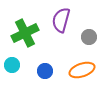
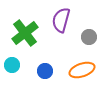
green cross: rotated 12 degrees counterclockwise
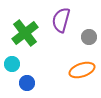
cyan circle: moved 1 px up
blue circle: moved 18 px left, 12 px down
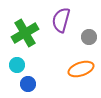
green cross: rotated 8 degrees clockwise
cyan circle: moved 5 px right, 1 px down
orange ellipse: moved 1 px left, 1 px up
blue circle: moved 1 px right, 1 px down
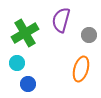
gray circle: moved 2 px up
cyan circle: moved 2 px up
orange ellipse: rotated 55 degrees counterclockwise
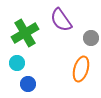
purple semicircle: rotated 50 degrees counterclockwise
gray circle: moved 2 px right, 3 px down
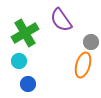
gray circle: moved 4 px down
cyan circle: moved 2 px right, 2 px up
orange ellipse: moved 2 px right, 4 px up
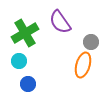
purple semicircle: moved 1 px left, 2 px down
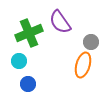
green cross: moved 4 px right; rotated 8 degrees clockwise
